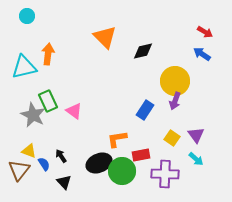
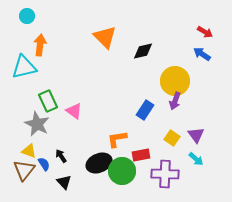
orange arrow: moved 8 px left, 9 px up
gray star: moved 4 px right, 9 px down
brown triangle: moved 5 px right
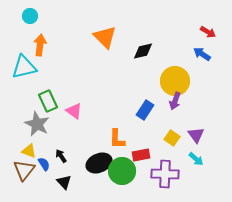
cyan circle: moved 3 px right
red arrow: moved 3 px right
orange L-shape: rotated 80 degrees counterclockwise
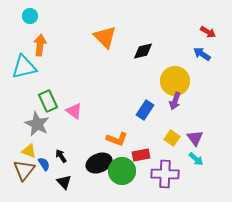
purple triangle: moved 1 px left, 3 px down
orange L-shape: rotated 70 degrees counterclockwise
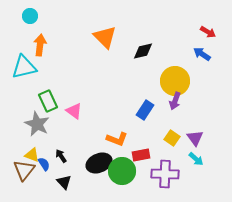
yellow triangle: moved 3 px right, 4 px down
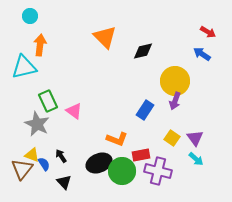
brown triangle: moved 2 px left, 1 px up
purple cross: moved 7 px left, 3 px up; rotated 12 degrees clockwise
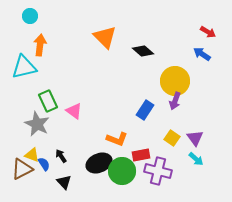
black diamond: rotated 55 degrees clockwise
brown triangle: rotated 25 degrees clockwise
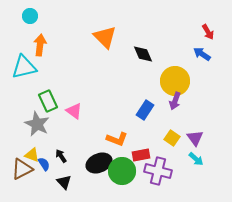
red arrow: rotated 28 degrees clockwise
black diamond: moved 3 px down; rotated 25 degrees clockwise
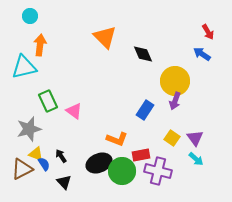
gray star: moved 8 px left, 5 px down; rotated 30 degrees clockwise
yellow triangle: moved 4 px right, 1 px up
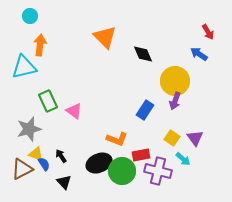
blue arrow: moved 3 px left
cyan arrow: moved 13 px left
